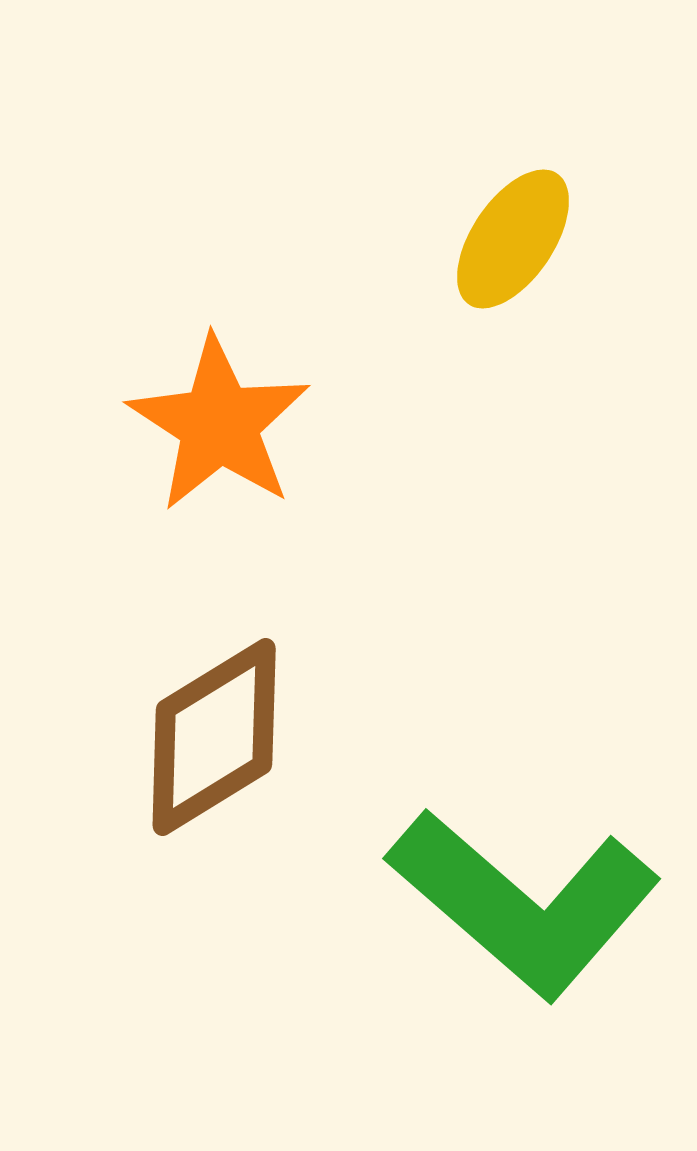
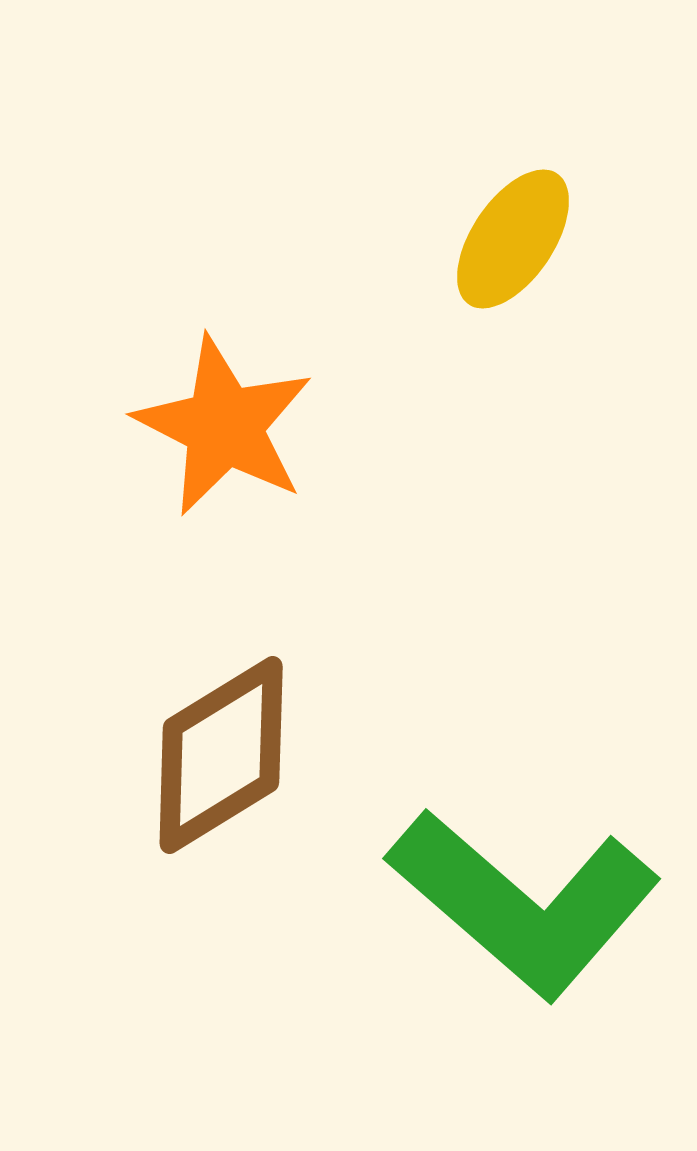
orange star: moved 5 px right, 2 px down; rotated 6 degrees counterclockwise
brown diamond: moved 7 px right, 18 px down
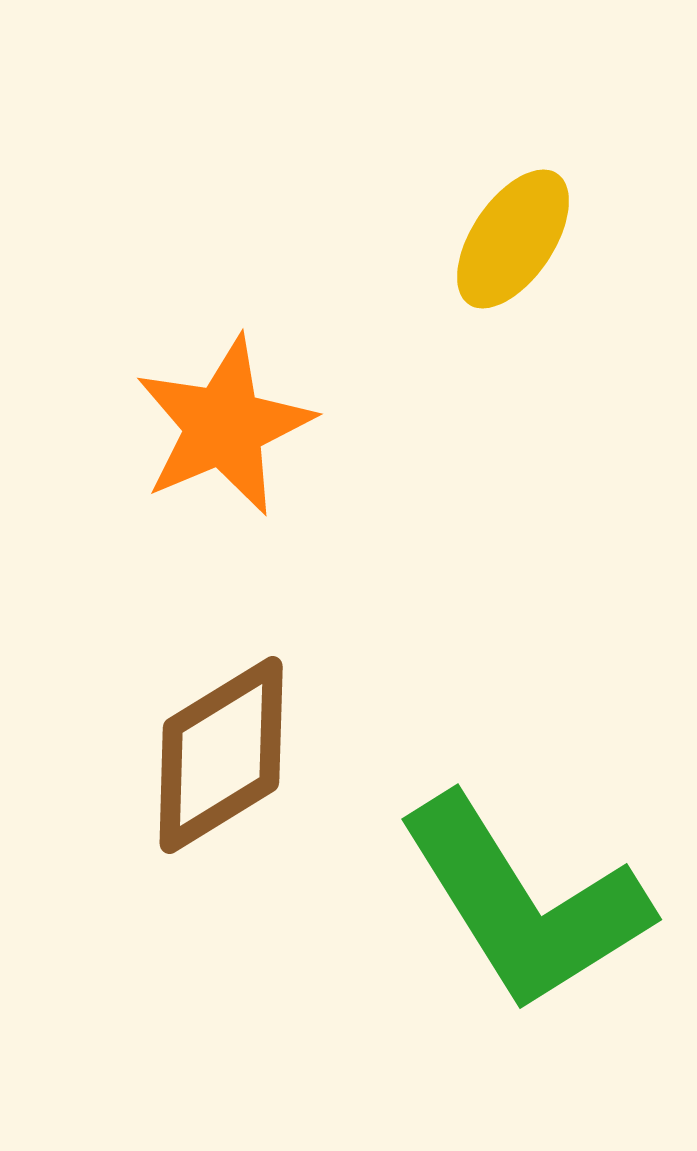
orange star: rotated 22 degrees clockwise
green L-shape: rotated 17 degrees clockwise
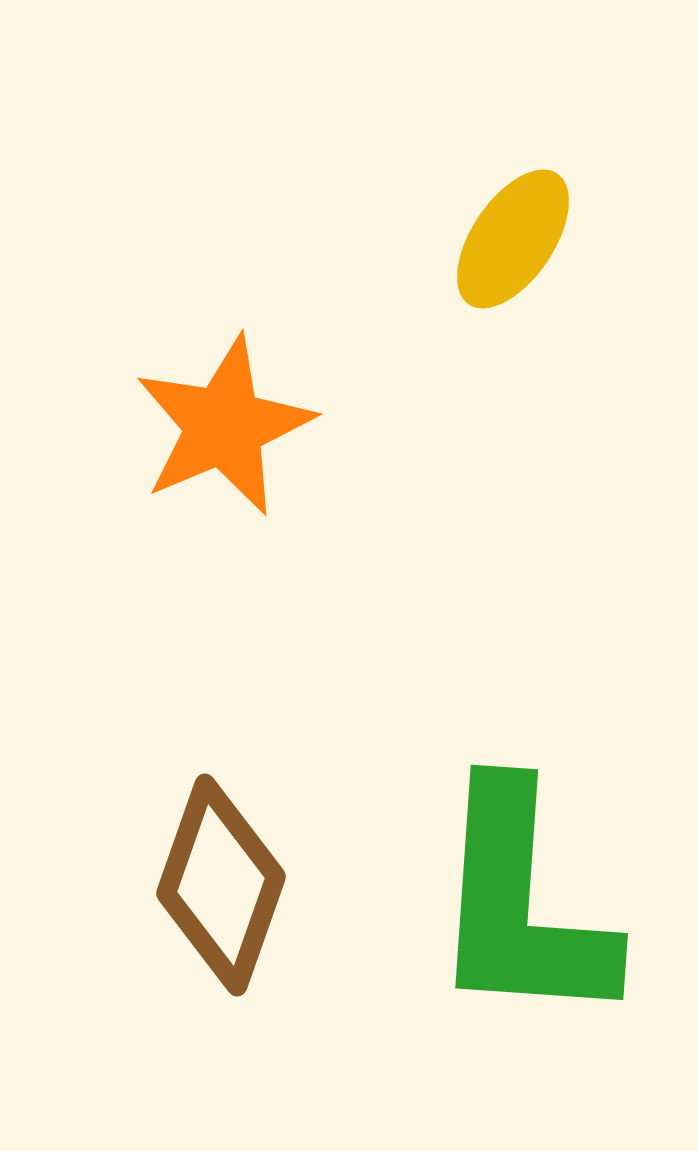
brown diamond: moved 130 px down; rotated 39 degrees counterclockwise
green L-shape: moved 3 px left, 2 px down; rotated 36 degrees clockwise
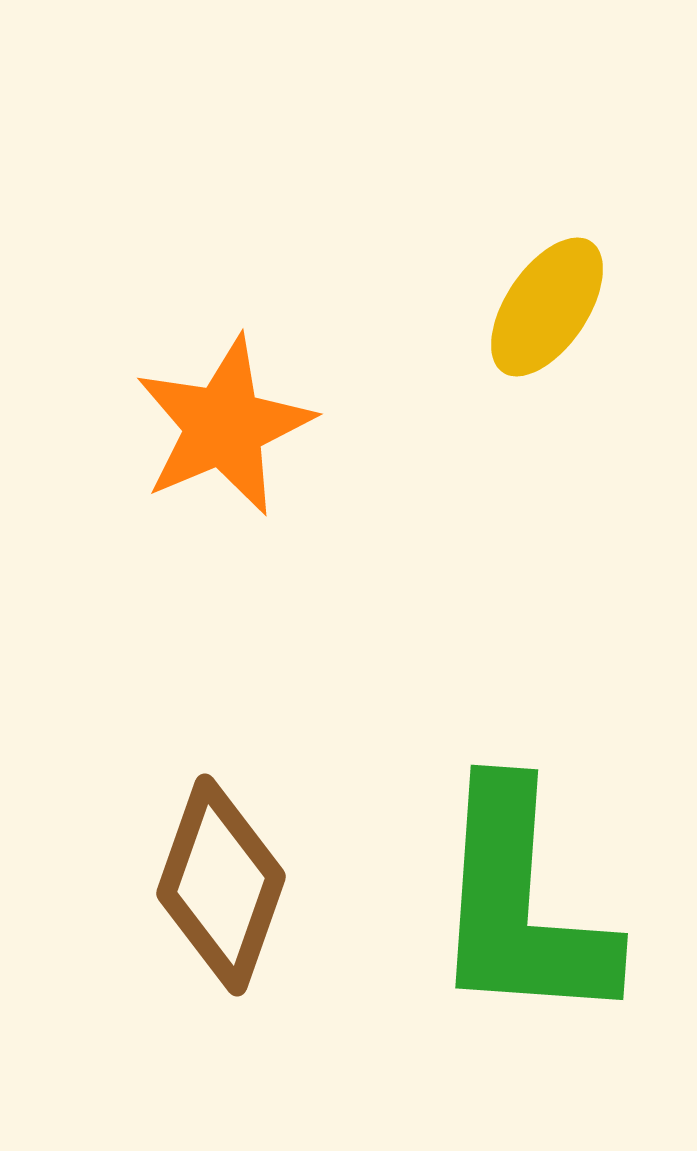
yellow ellipse: moved 34 px right, 68 px down
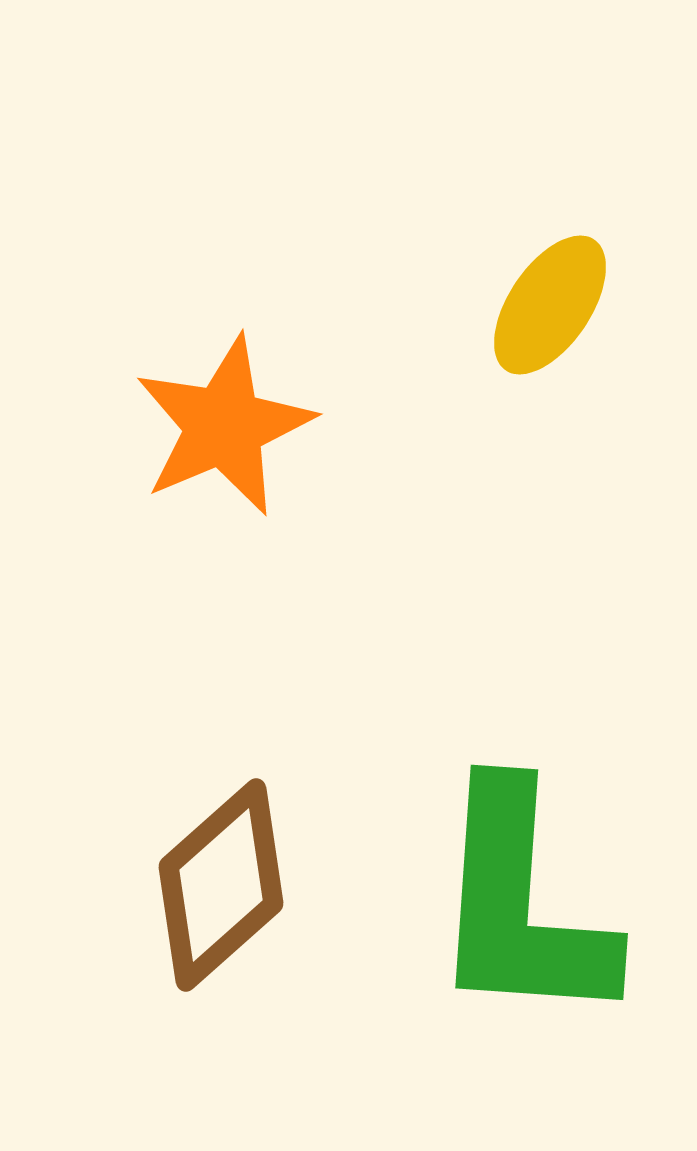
yellow ellipse: moved 3 px right, 2 px up
brown diamond: rotated 29 degrees clockwise
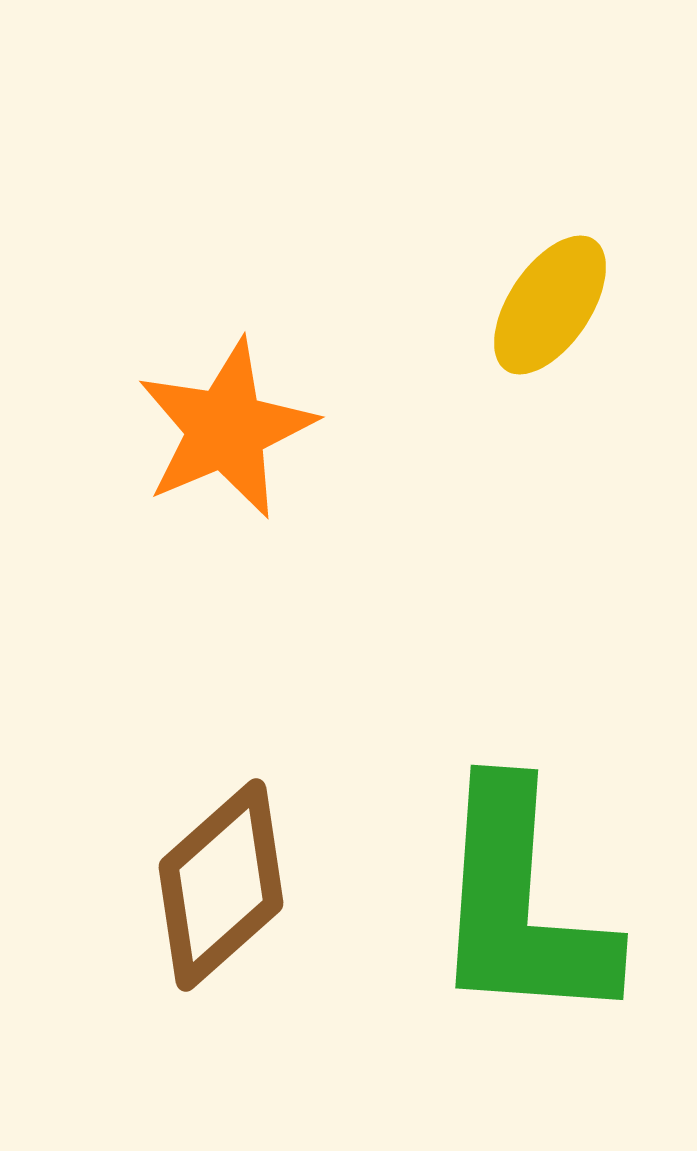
orange star: moved 2 px right, 3 px down
